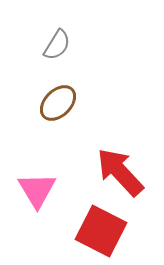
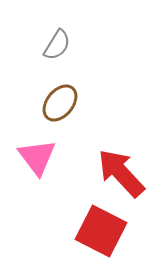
brown ellipse: moved 2 px right; rotated 6 degrees counterclockwise
red arrow: moved 1 px right, 1 px down
pink triangle: moved 33 px up; rotated 6 degrees counterclockwise
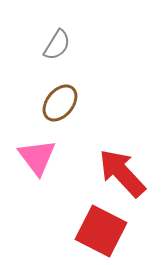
red arrow: moved 1 px right
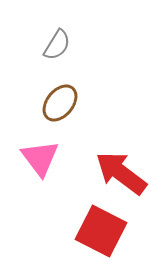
pink triangle: moved 3 px right, 1 px down
red arrow: moved 1 px left; rotated 10 degrees counterclockwise
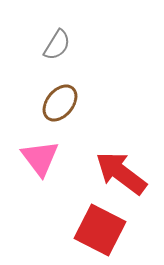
red square: moved 1 px left, 1 px up
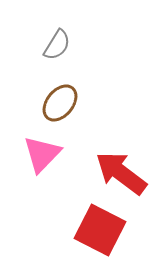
pink triangle: moved 2 px right, 4 px up; rotated 21 degrees clockwise
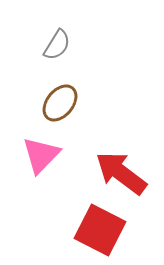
pink triangle: moved 1 px left, 1 px down
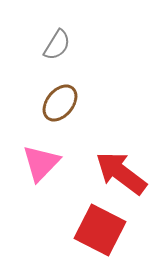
pink triangle: moved 8 px down
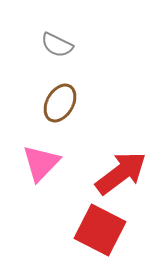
gray semicircle: rotated 84 degrees clockwise
brown ellipse: rotated 9 degrees counterclockwise
red arrow: rotated 106 degrees clockwise
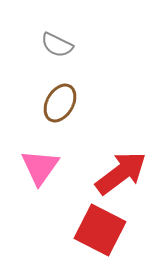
pink triangle: moved 1 px left, 4 px down; rotated 9 degrees counterclockwise
